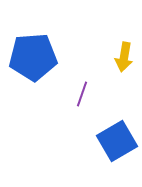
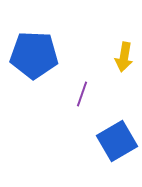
blue pentagon: moved 1 px right, 2 px up; rotated 6 degrees clockwise
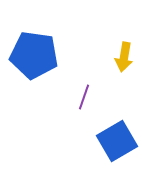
blue pentagon: rotated 6 degrees clockwise
purple line: moved 2 px right, 3 px down
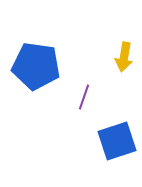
blue pentagon: moved 2 px right, 11 px down
blue square: rotated 12 degrees clockwise
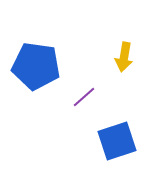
purple line: rotated 30 degrees clockwise
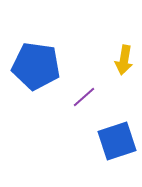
yellow arrow: moved 3 px down
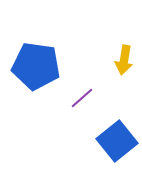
purple line: moved 2 px left, 1 px down
blue square: rotated 21 degrees counterclockwise
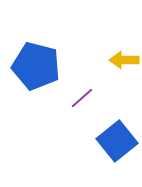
yellow arrow: rotated 80 degrees clockwise
blue pentagon: rotated 6 degrees clockwise
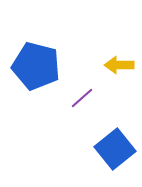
yellow arrow: moved 5 px left, 5 px down
blue square: moved 2 px left, 8 px down
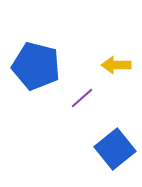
yellow arrow: moved 3 px left
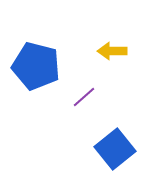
yellow arrow: moved 4 px left, 14 px up
purple line: moved 2 px right, 1 px up
